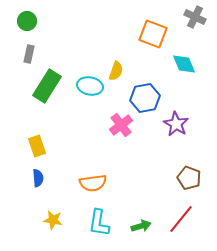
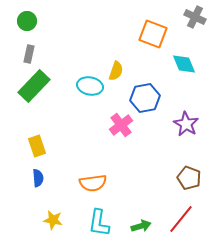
green rectangle: moved 13 px left; rotated 12 degrees clockwise
purple star: moved 10 px right
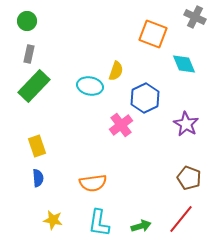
blue hexagon: rotated 16 degrees counterclockwise
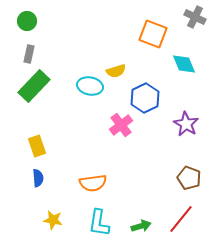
yellow semicircle: rotated 54 degrees clockwise
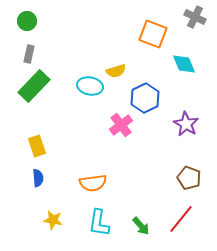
green arrow: rotated 66 degrees clockwise
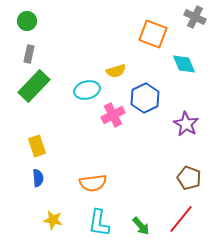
cyan ellipse: moved 3 px left, 4 px down; rotated 25 degrees counterclockwise
pink cross: moved 8 px left, 10 px up; rotated 10 degrees clockwise
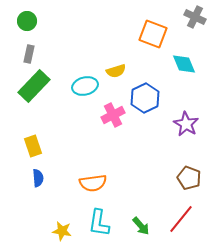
cyan ellipse: moved 2 px left, 4 px up
yellow rectangle: moved 4 px left
yellow star: moved 9 px right, 11 px down
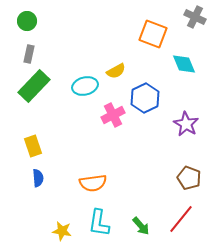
yellow semicircle: rotated 12 degrees counterclockwise
